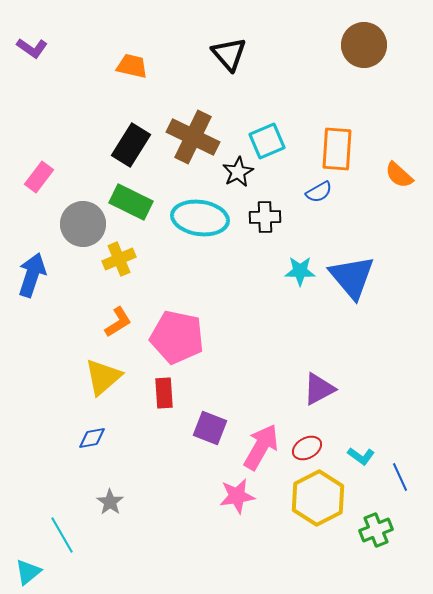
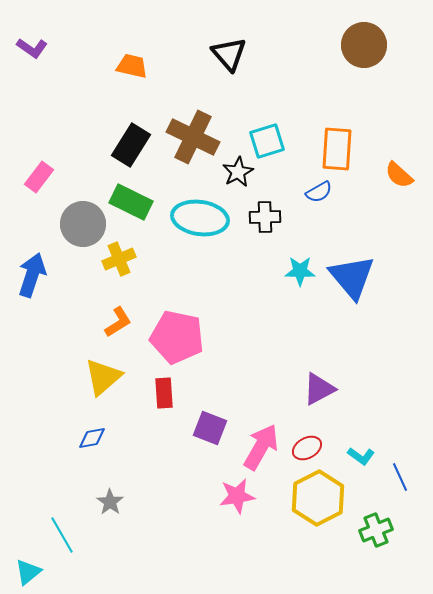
cyan square: rotated 6 degrees clockwise
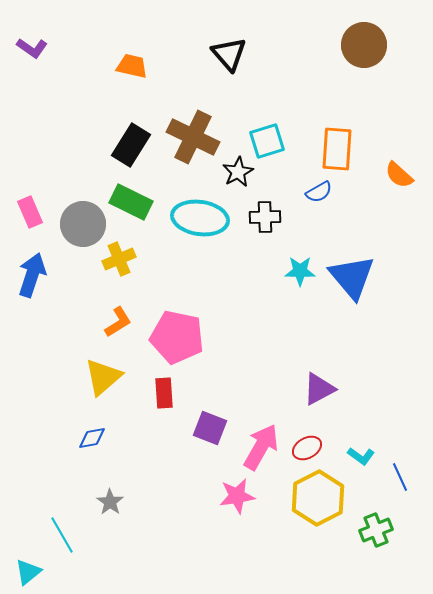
pink rectangle: moved 9 px left, 35 px down; rotated 60 degrees counterclockwise
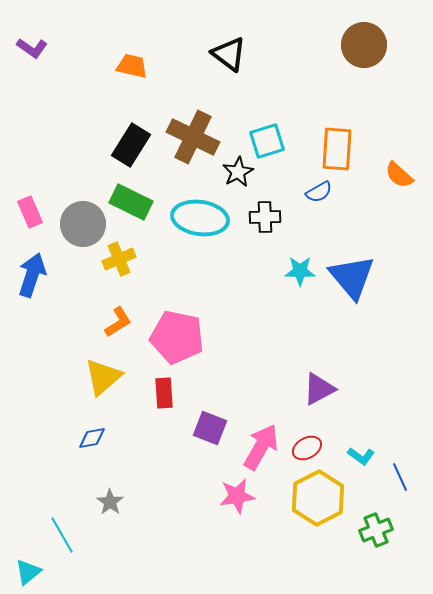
black triangle: rotated 12 degrees counterclockwise
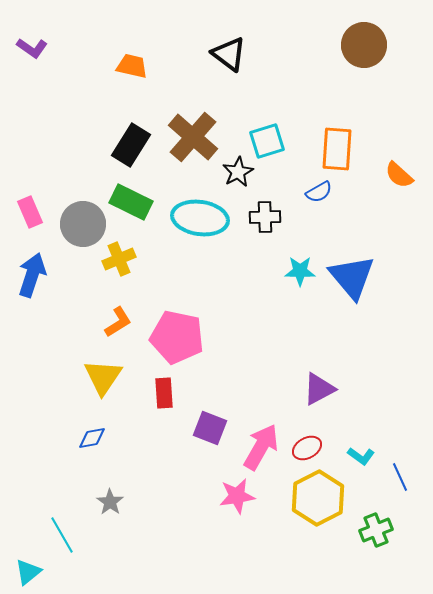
brown cross: rotated 15 degrees clockwise
yellow triangle: rotated 15 degrees counterclockwise
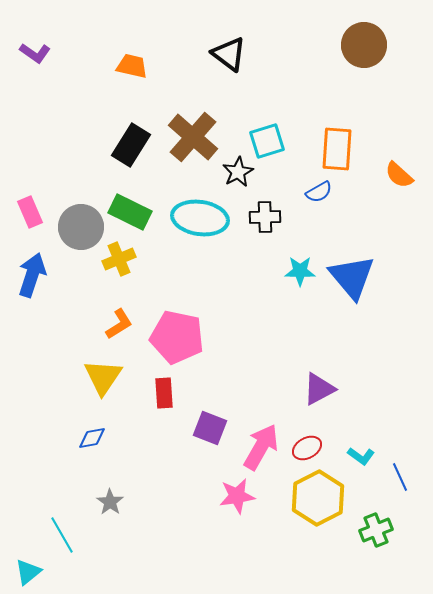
purple L-shape: moved 3 px right, 5 px down
green rectangle: moved 1 px left, 10 px down
gray circle: moved 2 px left, 3 px down
orange L-shape: moved 1 px right, 2 px down
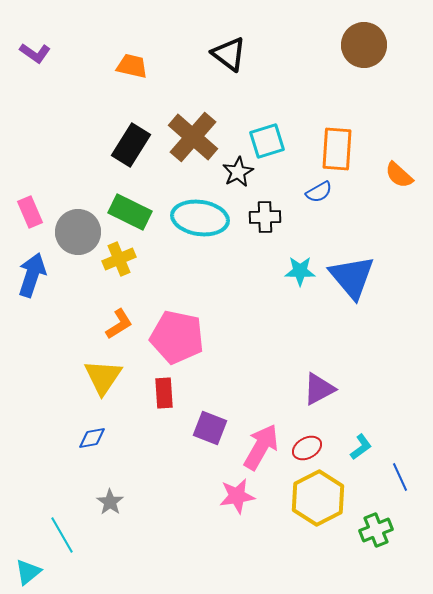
gray circle: moved 3 px left, 5 px down
cyan L-shape: moved 9 px up; rotated 72 degrees counterclockwise
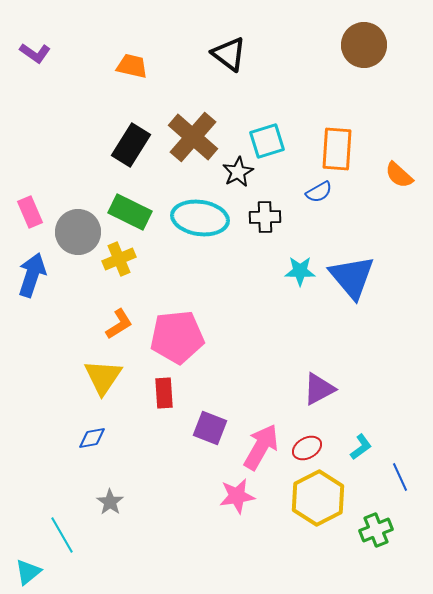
pink pentagon: rotated 18 degrees counterclockwise
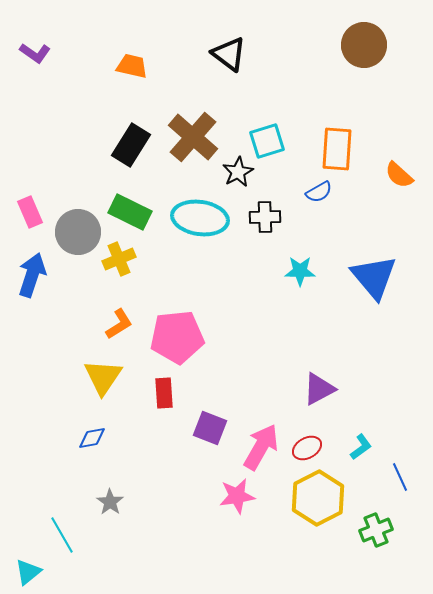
blue triangle: moved 22 px right
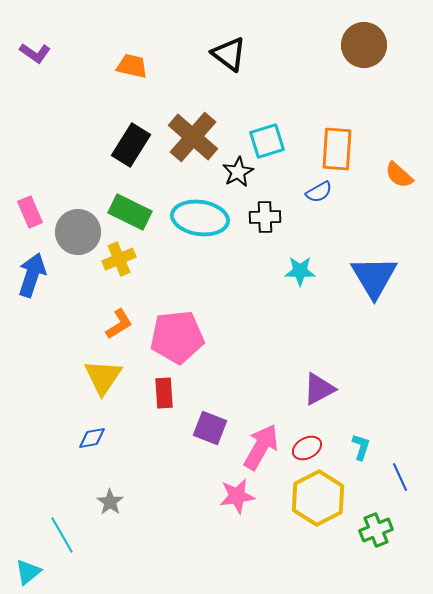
blue triangle: rotated 9 degrees clockwise
cyan L-shape: rotated 36 degrees counterclockwise
